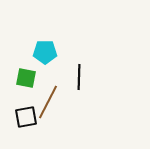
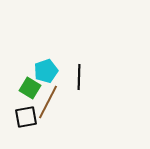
cyan pentagon: moved 1 px right, 19 px down; rotated 20 degrees counterclockwise
green square: moved 4 px right, 10 px down; rotated 20 degrees clockwise
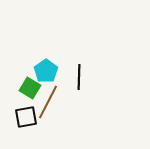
cyan pentagon: rotated 15 degrees counterclockwise
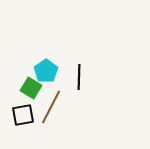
green square: moved 1 px right
brown line: moved 3 px right, 5 px down
black square: moved 3 px left, 2 px up
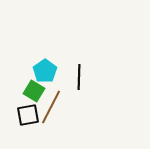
cyan pentagon: moved 1 px left
green square: moved 3 px right, 3 px down
black square: moved 5 px right
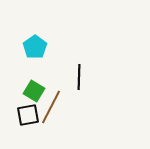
cyan pentagon: moved 10 px left, 24 px up
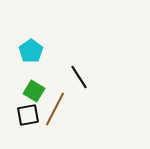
cyan pentagon: moved 4 px left, 4 px down
black line: rotated 35 degrees counterclockwise
brown line: moved 4 px right, 2 px down
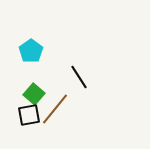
green square: moved 3 px down; rotated 10 degrees clockwise
brown line: rotated 12 degrees clockwise
black square: moved 1 px right
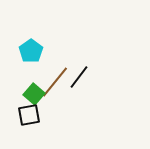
black line: rotated 70 degrees clockwise
brown line: moved 27 px up
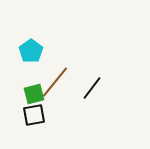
black line: moved 13 px right, 11 px down
green square: rotated 35 degrees clockwise
black square: moved 5 px right
